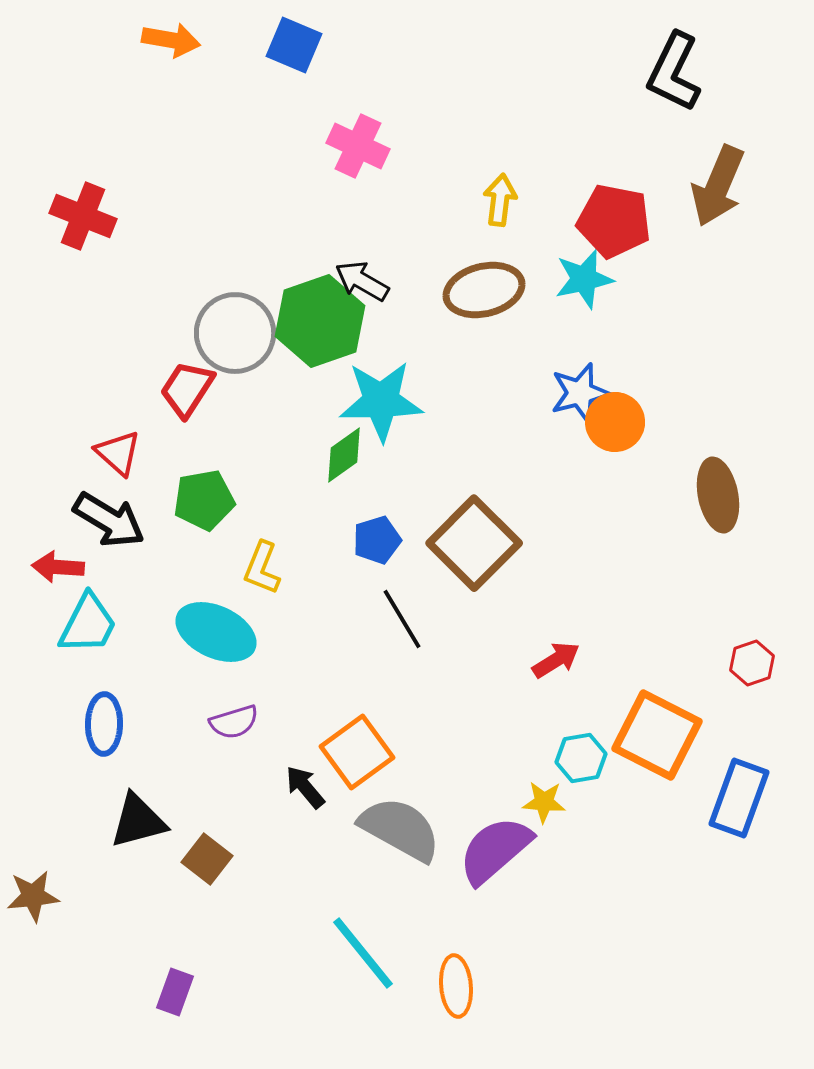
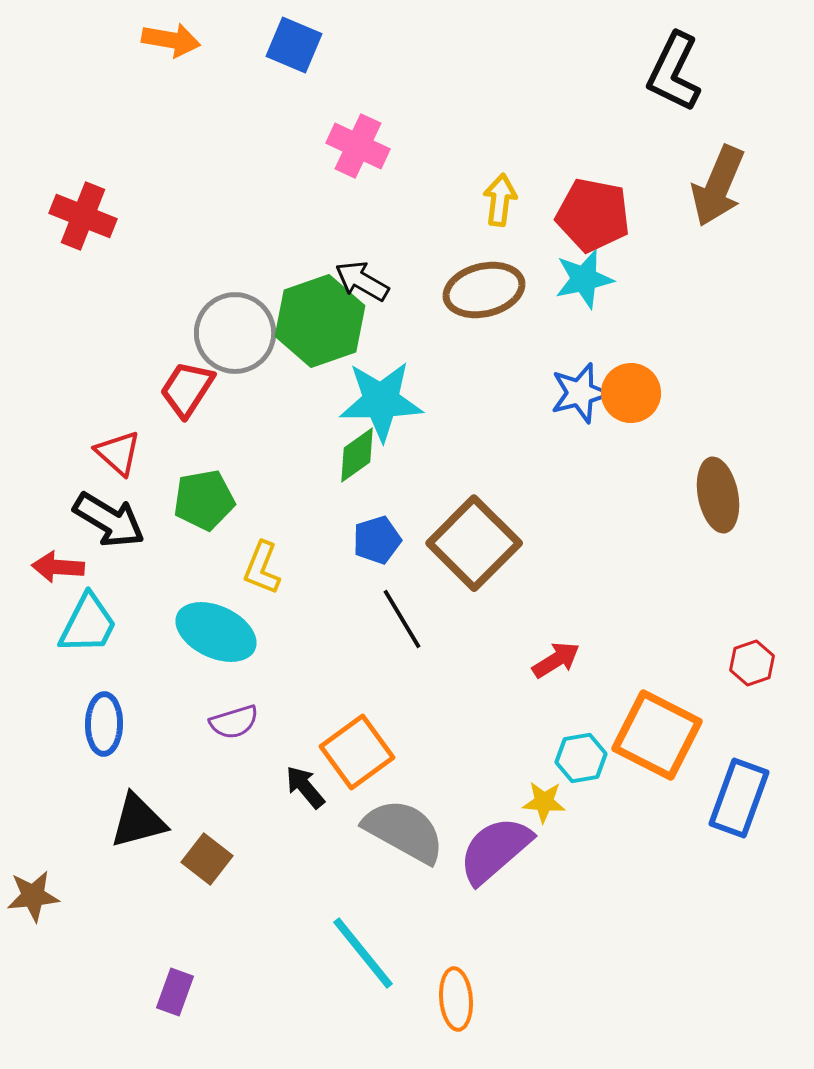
red pentagon at (614, 221): moved 21 px left, 6 px up
orange circle at (615, 422): moved 16 px right, 29 px up
green diamond at (344, 455): moved 13 px right
gray semicircle at (400, 829): moved 4 px right, 2 px down
orange ellipse at (456, 986): moved 13 px down
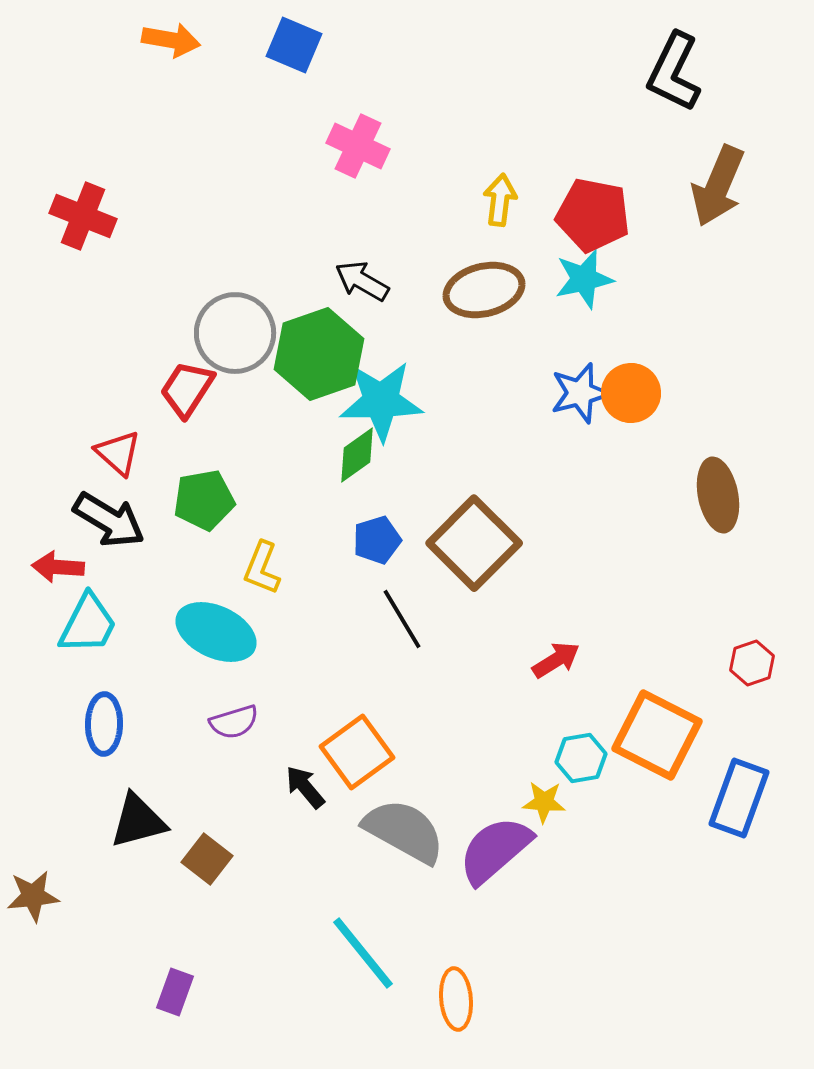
green hexagon at (320, 321): moved 1 px left, 33 px down
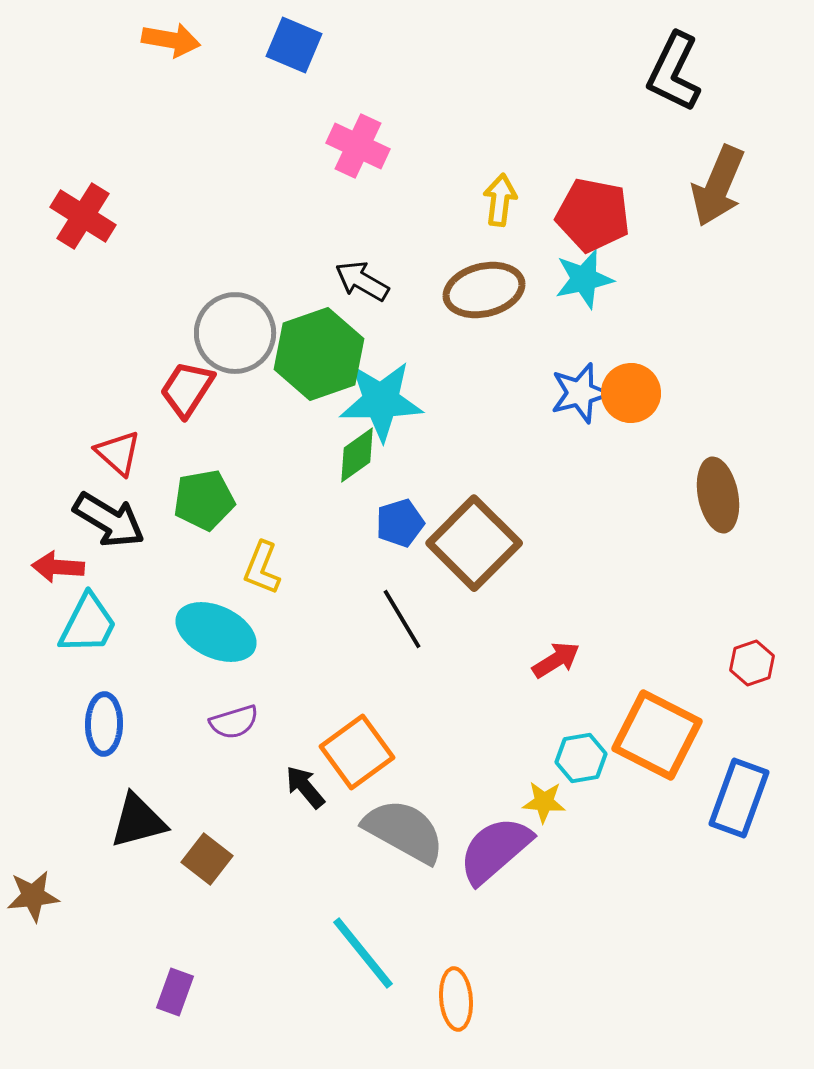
red cross at (83, 216): rotated 10 degrees clockwise
blue pentagon at (377, 540): moved 23 px right, 17 px up
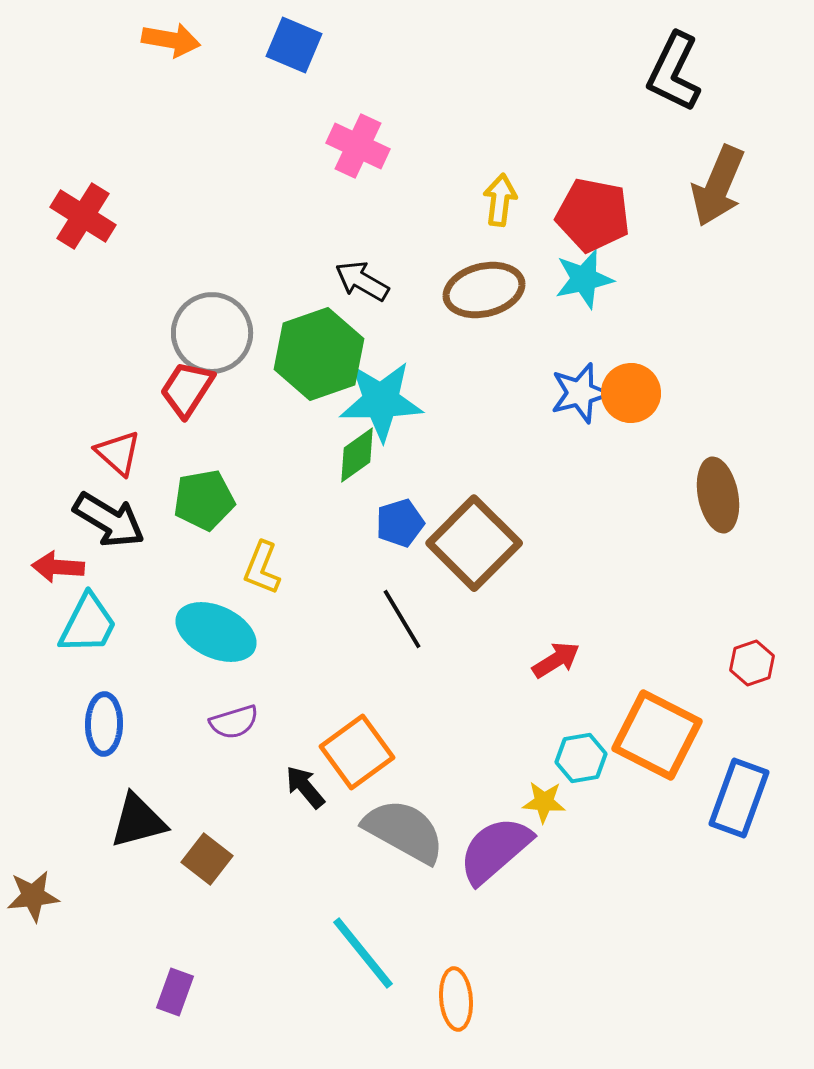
gray circle at (235, 333): moved 23 px left
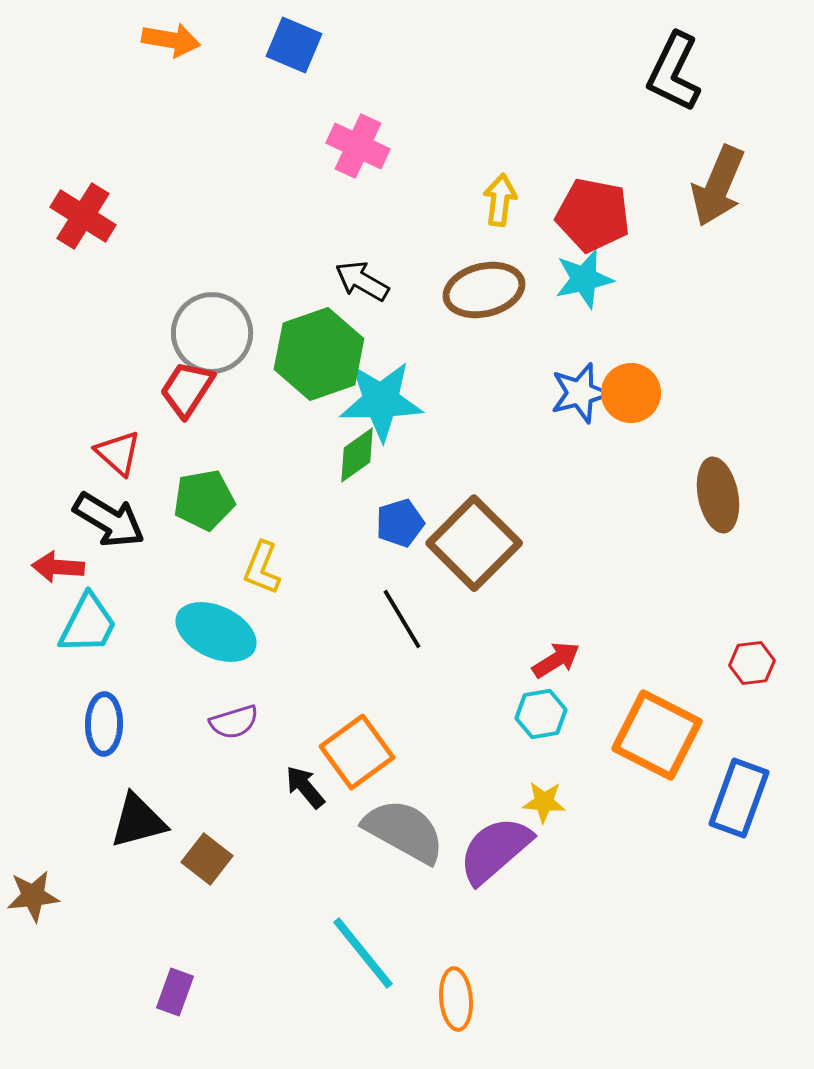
red hexagon at (752, 663): rotated 12 degrees clockwise
cyan hexagon at (581, 758): moved 40 px left, 44 px up
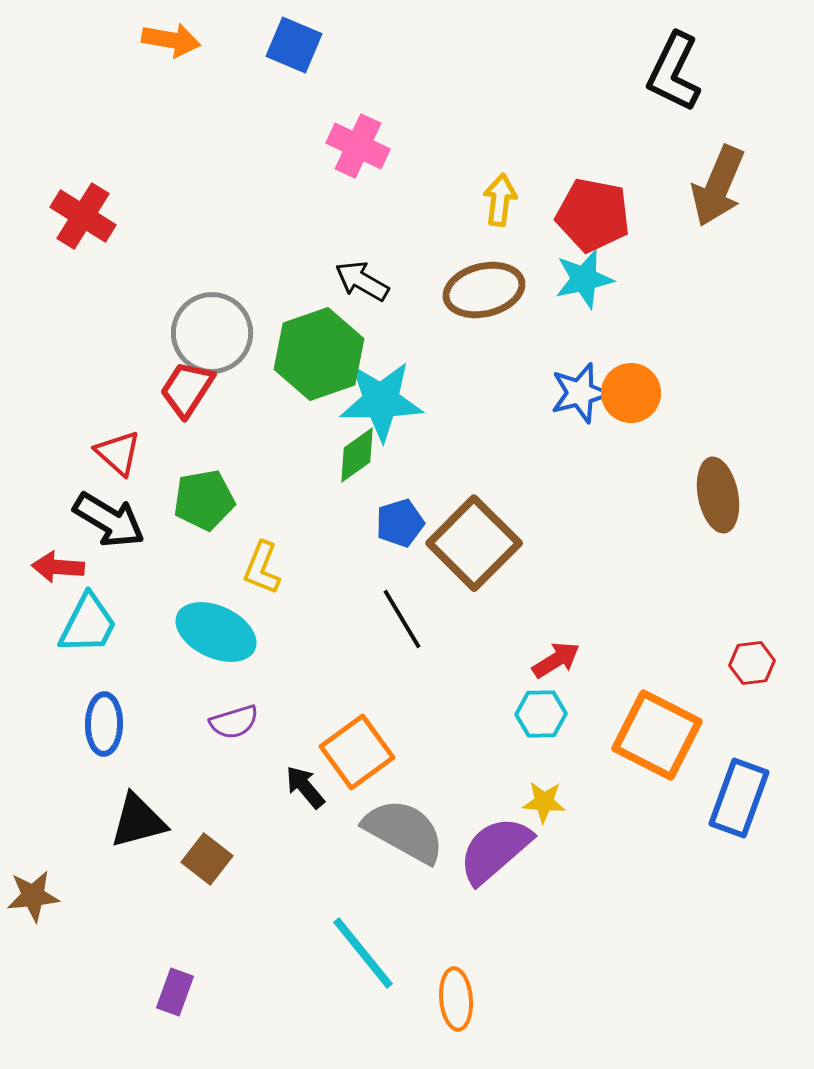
cyan hexagon at (541, 714): rotated 9 degrees clockwise
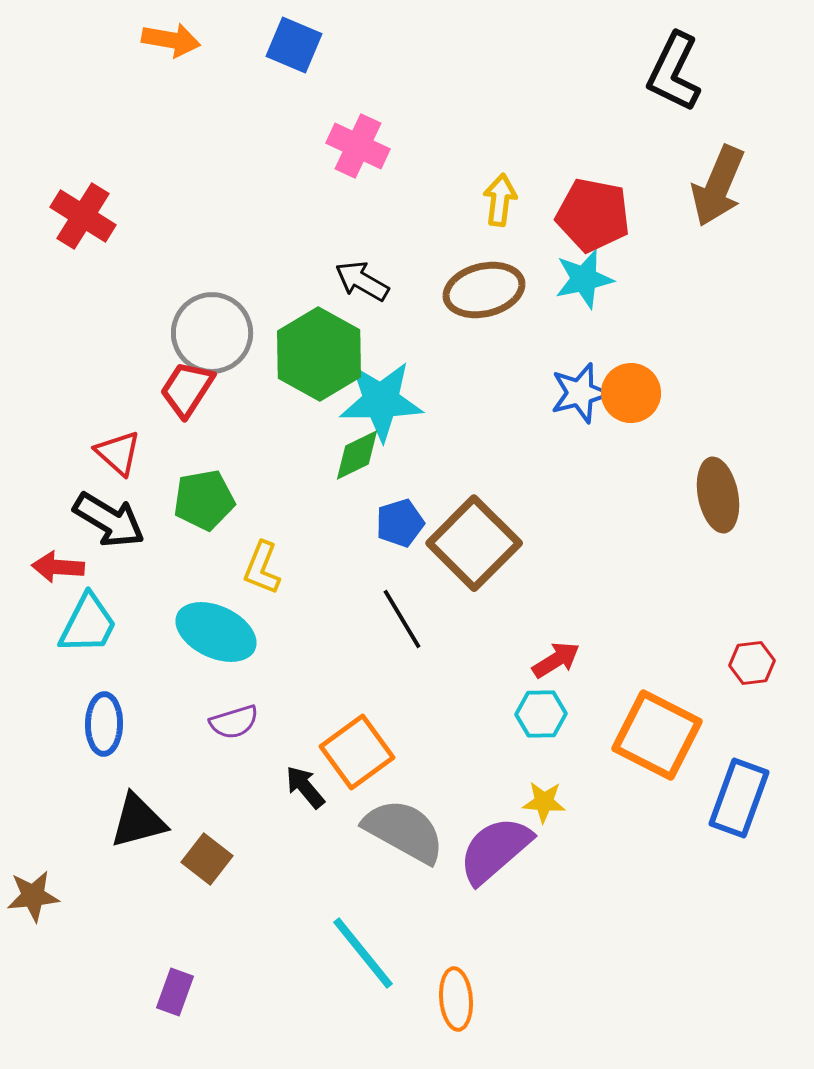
green hexagon at (319, 354): rotated 12 degrees counterclockwise
green diamond at (357, 455): rotated 10 degrees clockwise
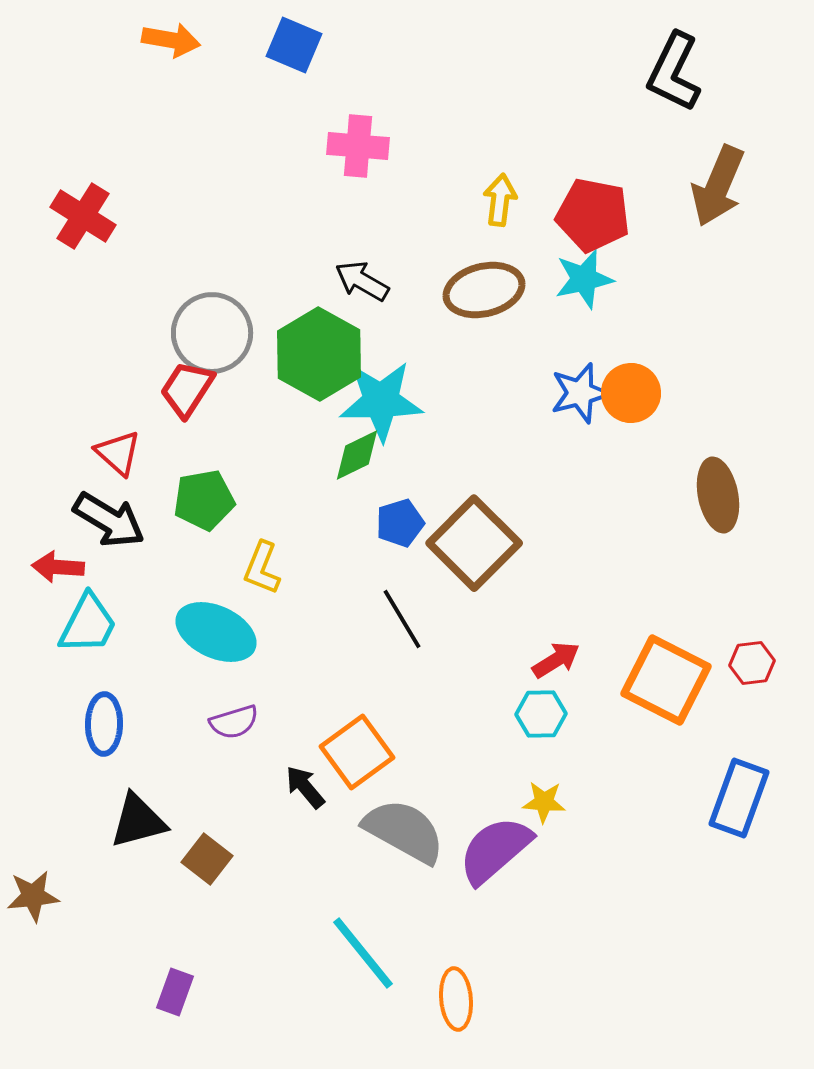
pink cross at (358, 146): rotated 20 degrees counterclockwise
orange square at (657, 735): moved 9 px right, 55 px up
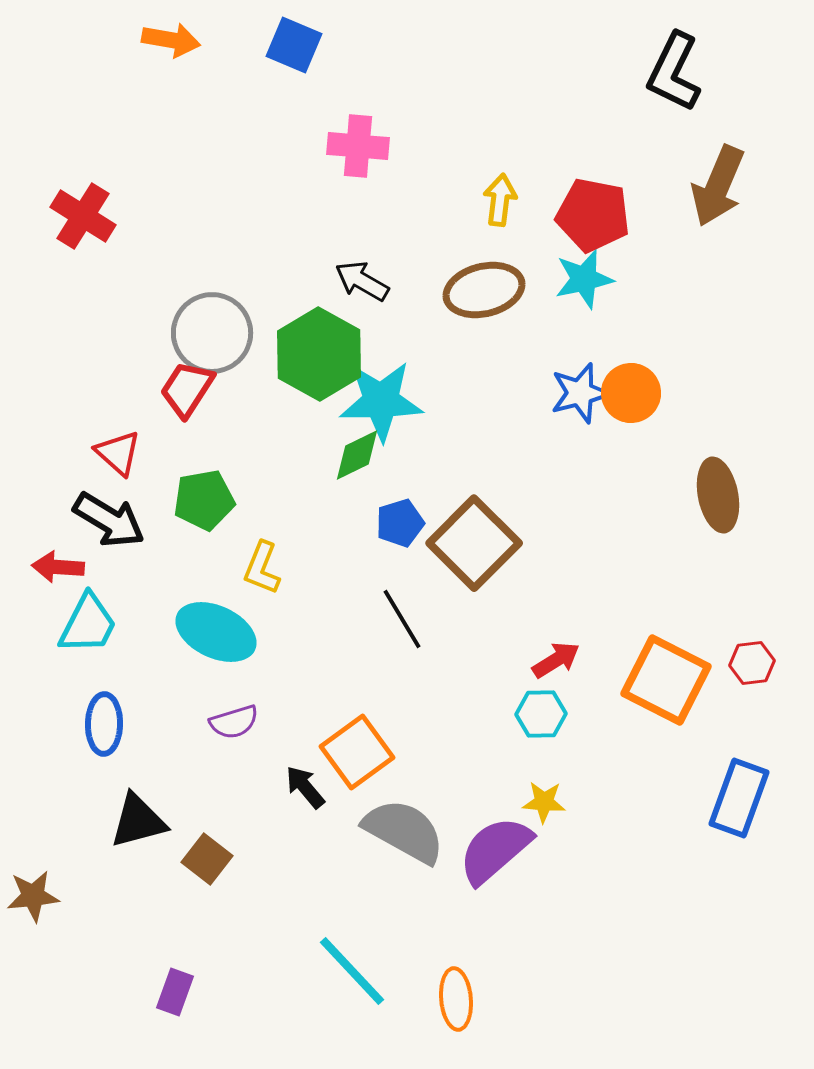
cyan line at (363, 953): moved 11 px left, 18 px down; rotated 4 degrees counterclockwise
